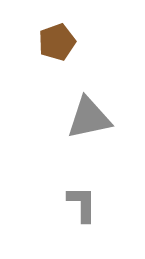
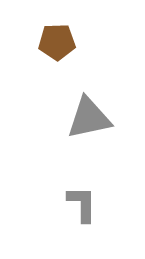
brown pentagon: rotated 18 degrees clockwise
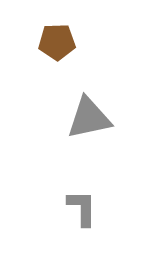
gray L-shape: moved 4 px down
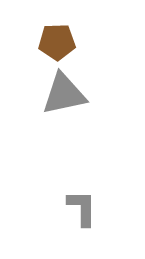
gray triangle: moved 25 px left, 24 px up
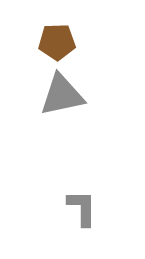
gray triangle: moved 2 px left, 1 px down
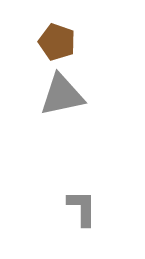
brown pentagon: rotated 21 degrees clockwise
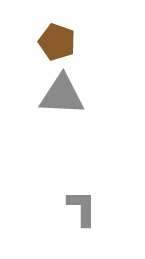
gray triangle: rotated 15 degrees clockwise
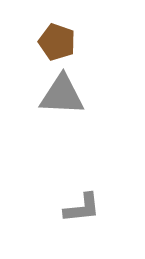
gray L-shape: rotated 84 degrees clockwise
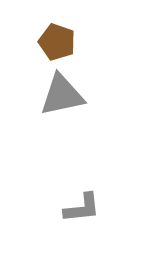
gray triangle: rotated 15 degrees counterclockwise
